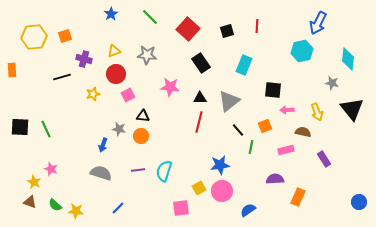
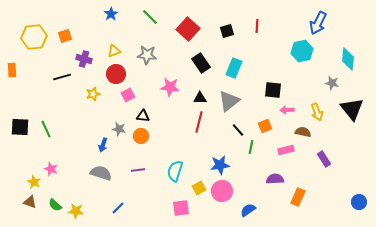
cyan rectangle at (244, 65): moved 10 px left, 3 px down
cyan semicircle at (164, 171): moved 11 px right
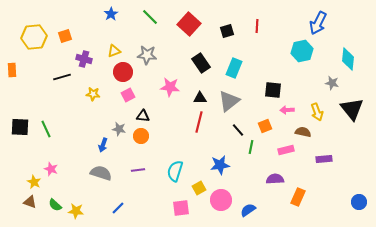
red square at (188, 29): moved 1 px right, 5 px up
red circle at (116, 74): moved 7 px right, 2 px up
yellow star at (93, 94): rotated 24 degrees clockwise
purple rectangle at (324, 159): rotated 63 degrees counterclockwise
pink circle at (222, 191): moved 1 px left, 9 px down
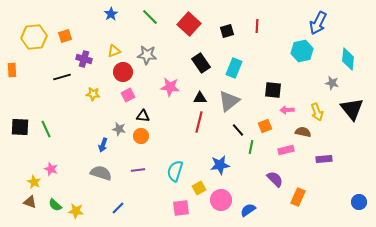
purple semicircle at (275, 179): rotated 48 degrees clockwise
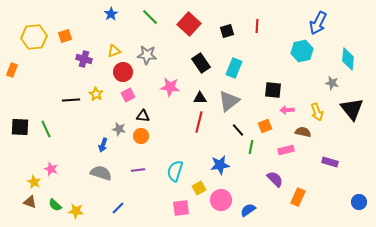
orange rectangle at (12, 70): rotated 24 degrees clockwise
black line at (62, 77): moved 9 px right, 23 px down; rotated 12 degrees clockwise
yellow star at (93, 94): moved 3 px right; rotated 24 degrees clockwise
purple rectangle at (324, 159): moved 6 px right, 3 px down; rotated 21 degrees clockwise
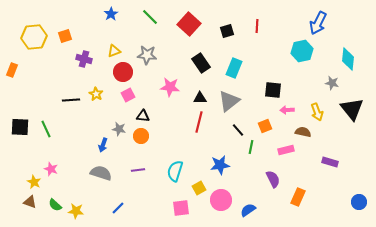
purple semicircle at (275, 179): moved 2 px left; rotated 18 degrees clockwise
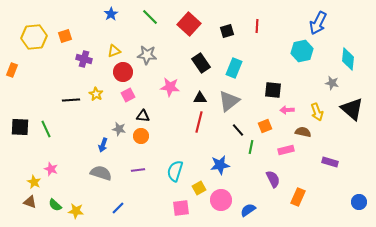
black triangle at (352, 109): rotated 10 degrees counterclockwise
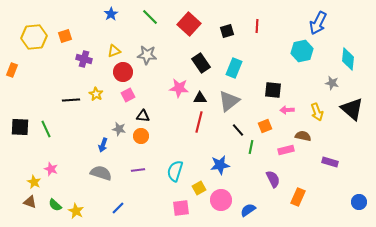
pink star at (170, 87): moved 9 px right, 1 px down
brown semicircle at (303, 132): moved 4 px down
yellow star at (76, 211): rotated 21 degrees clockwise
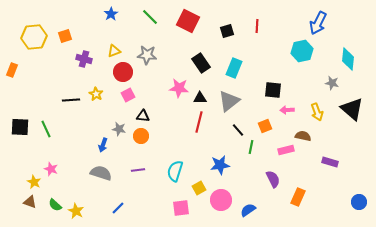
red square at (189, 24): moved 1 px left, 3 px up; rotated 15 degrees counterclockwise
